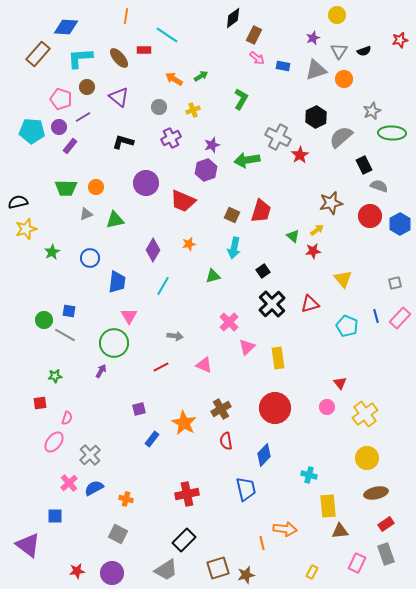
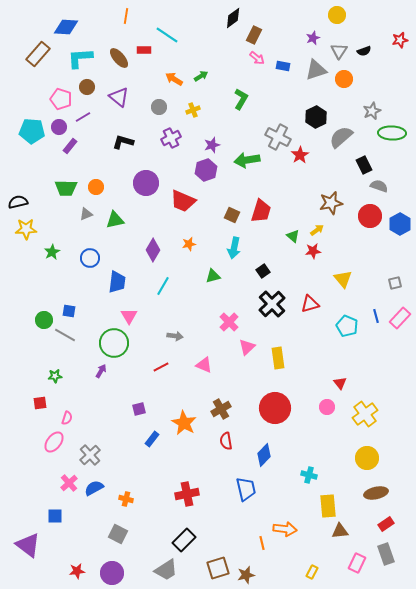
yellow star at (26, 229): rotated 15 degrees clockwise
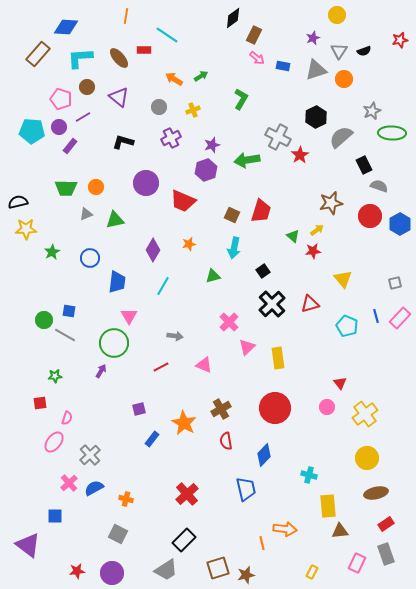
red cross at (187, 494): rotated 30 degrees counterclockwise
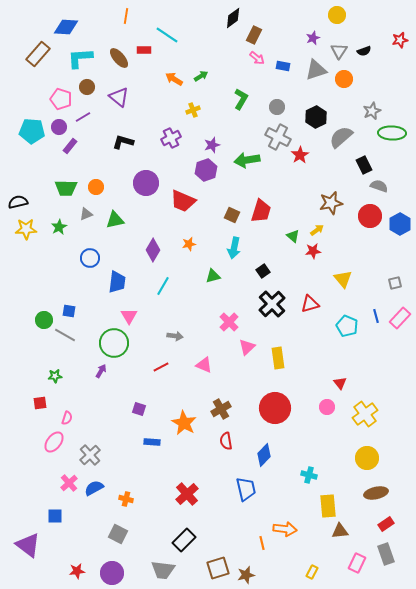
gray circle at (159, 107): moved 118 px right
green star at (52, 252): moved 7 px right, 25 px up
purple square at (139, 409): rotated 32 degrees clockwise
blue rectangle at (152, 439): moved 3 px down; rotated 56 degrees clockwise
gray trapezoid at (166, 570): moved 3 px left; rotated 40 degrees clockwise
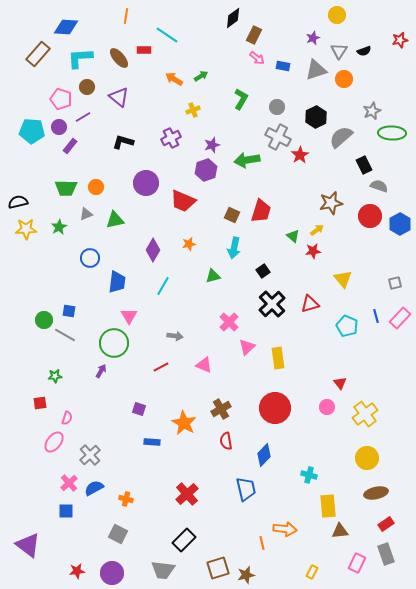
blue square at (55, 516): moved 11 px right, 5 px up
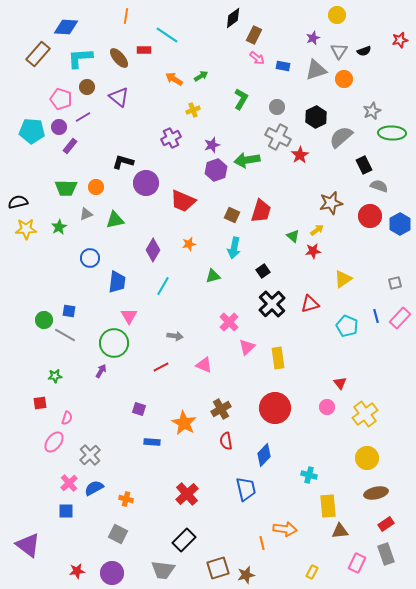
black L-shape at (123, 142): moved 20 px down
purple hexagon at (206, 170): moved 10 px right
yellow triangle at (343, 279): rotated 36 degrees clockwise
